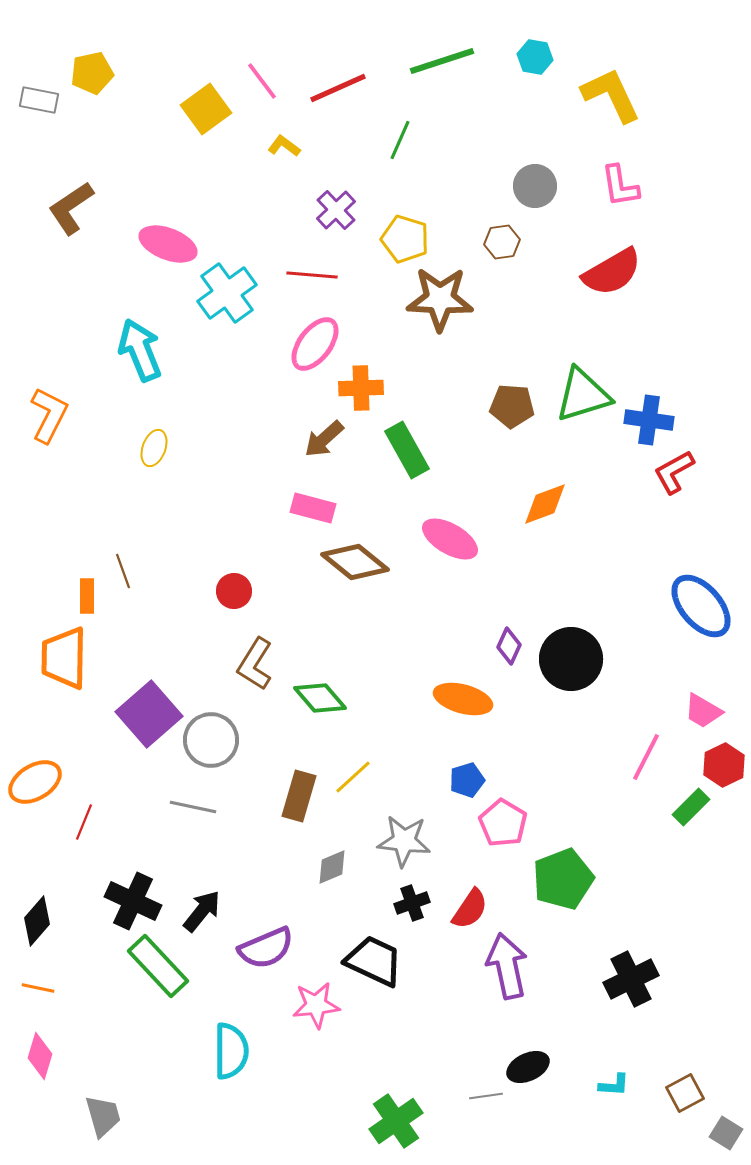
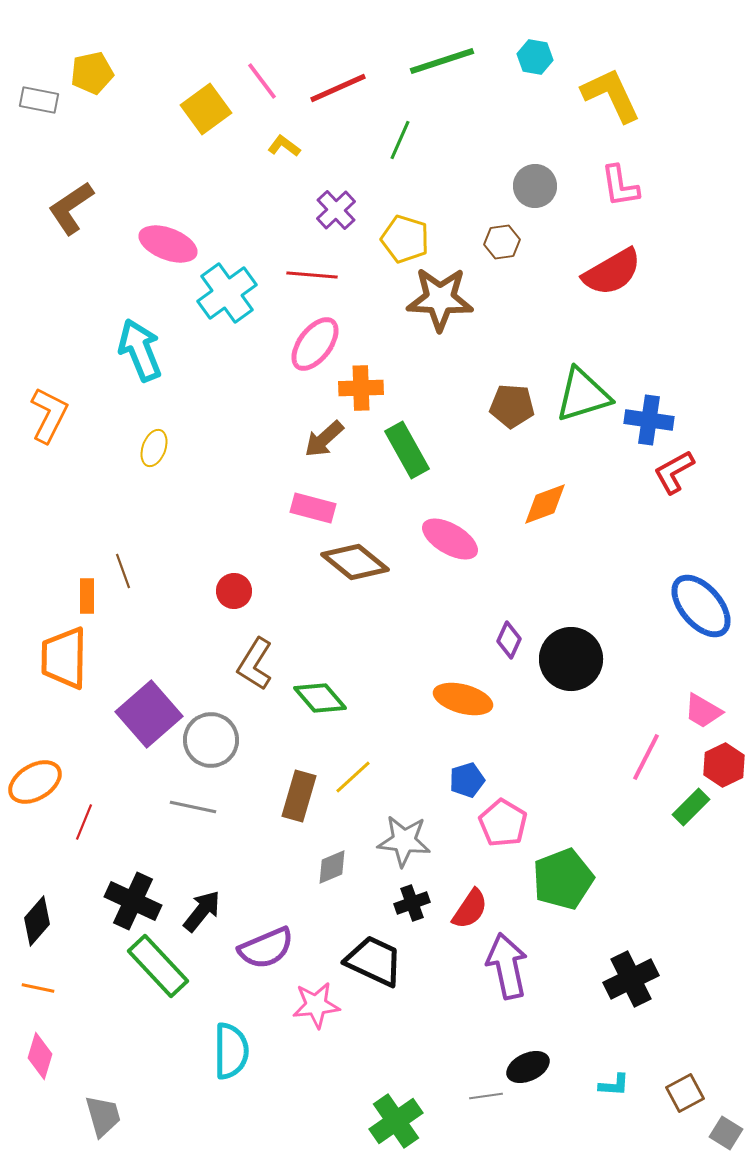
purple diamond at (509, 646): moved 6 px up
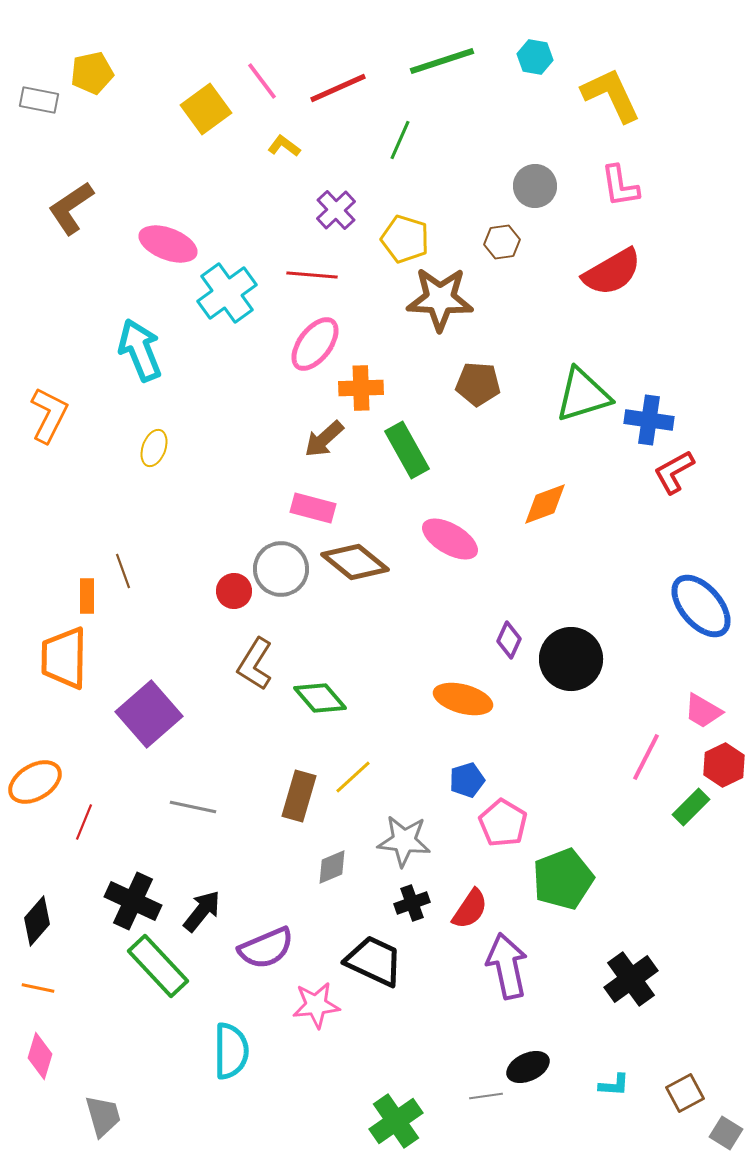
brown pentagon at (512, 406): moved 34 px left, 22 px up
gray circle at (211, 740): moved 70 px right, 171 px up
black cross at (631, 979): rotated 10 degrees counterclockwise
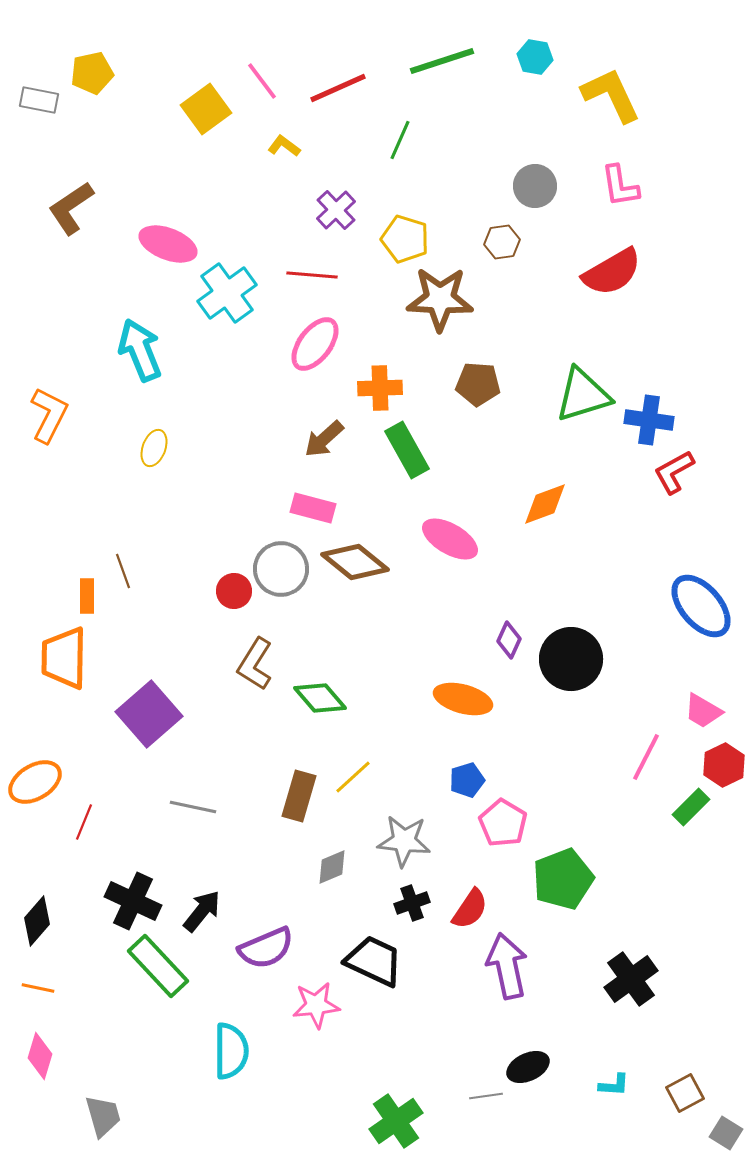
orange cross at (361, 388): moved 19 px right
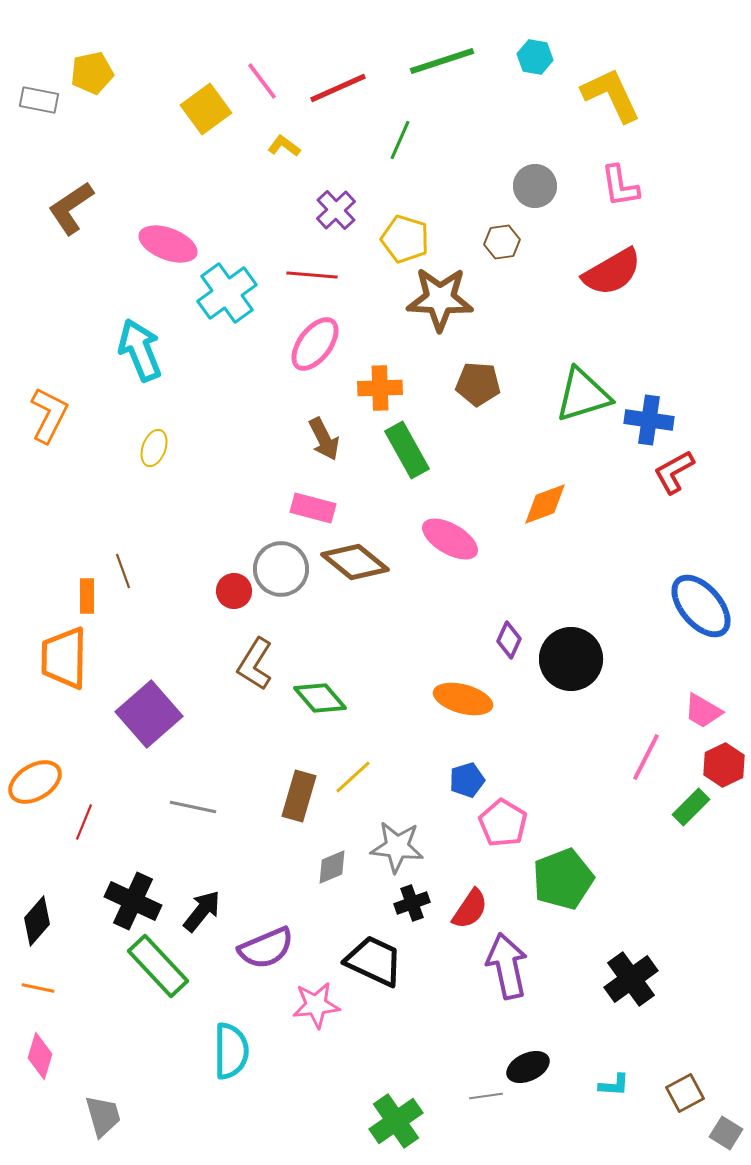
brown arrow at (324, 439): rotated 75 degrees counterclockwise
gray star at (404, 841): moved 7 px left, 6 px down
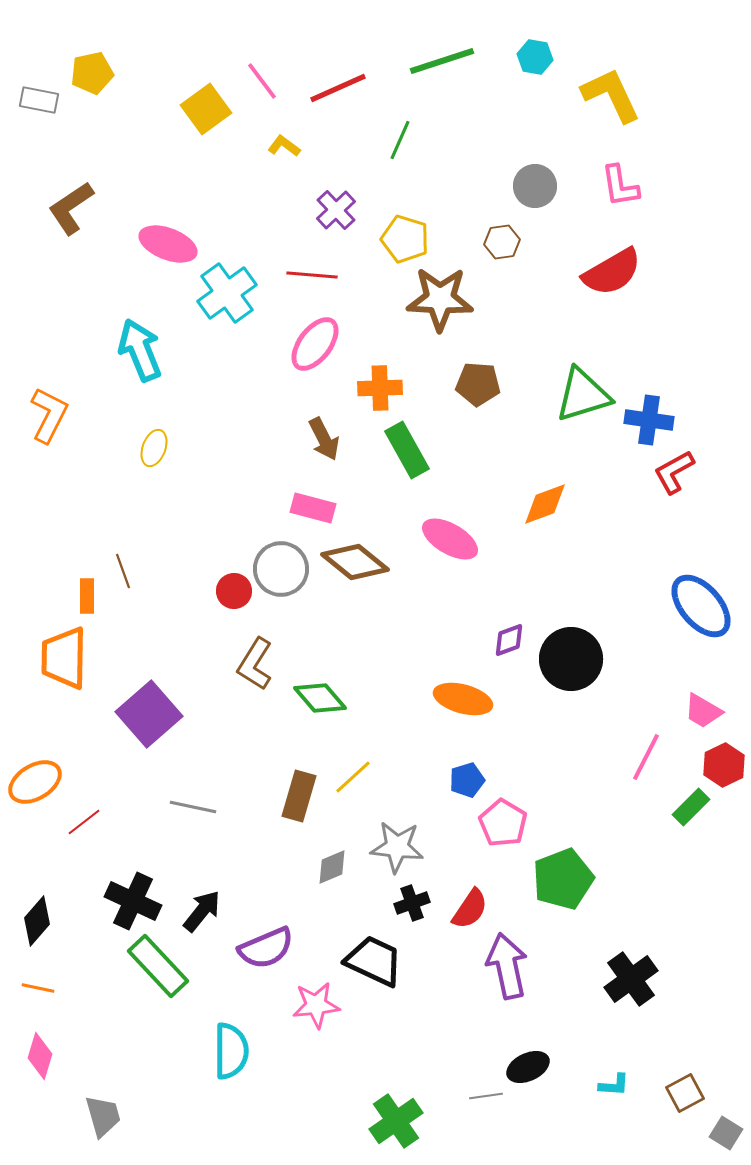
purple diamond at (509, 640): rotated 45 degrees clockwise
red line at (84, 822): rotated 30 degrees clockwise
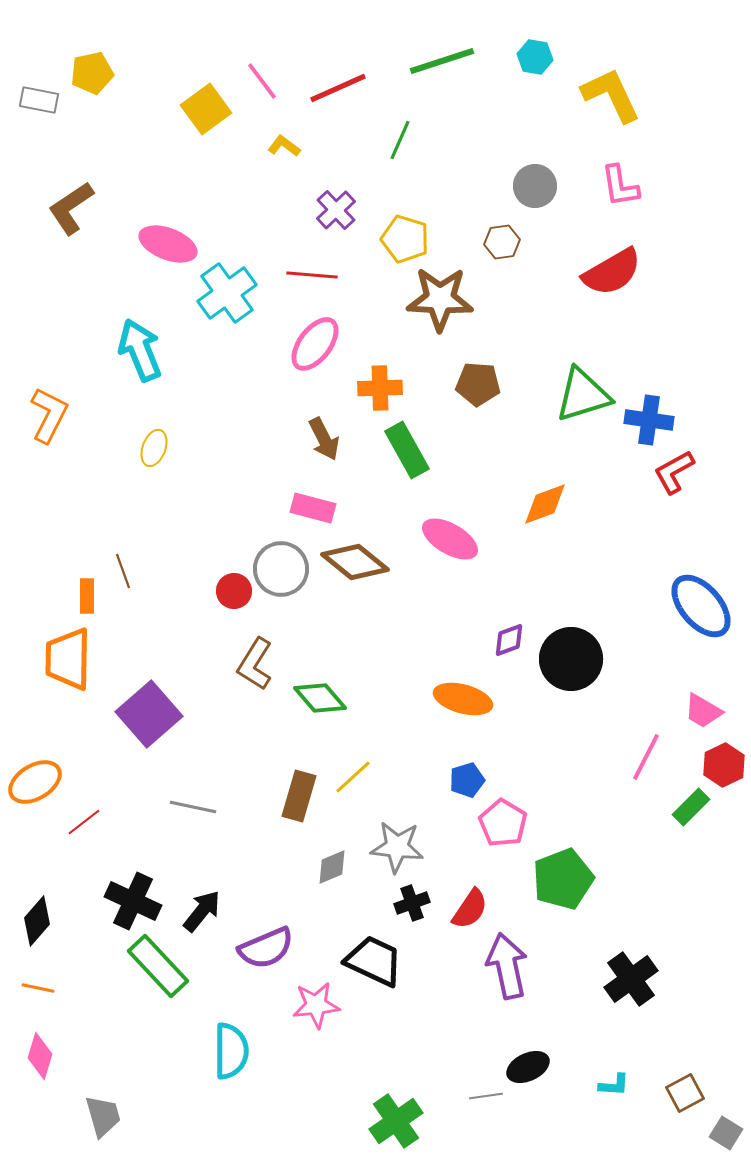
orange trapezoid at (64, 658): moved 4 px right, 1 px down
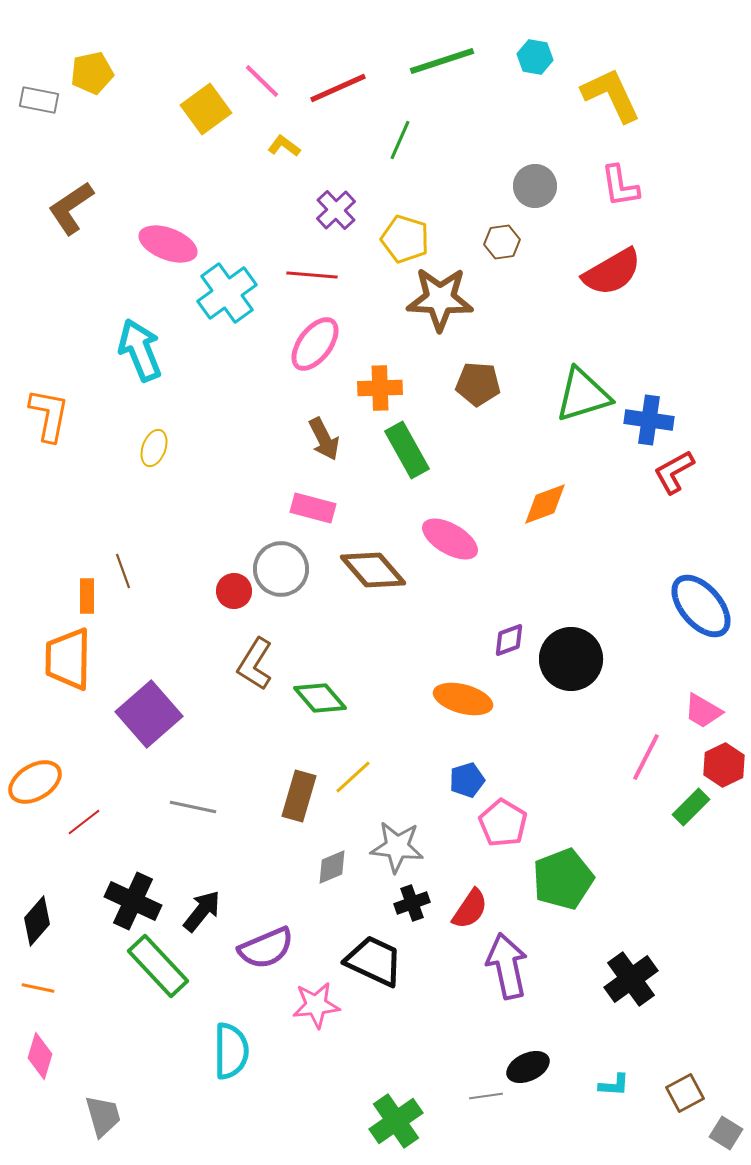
pink line at (262, 81): rotated 9 degrees counterclockwise
orange L-shape at (49, 415): rotated 16 degrees counterclockwise
brown diamond at (355, 562): moved 18 px right, 8 px down; rotated 10 degrees clockwise
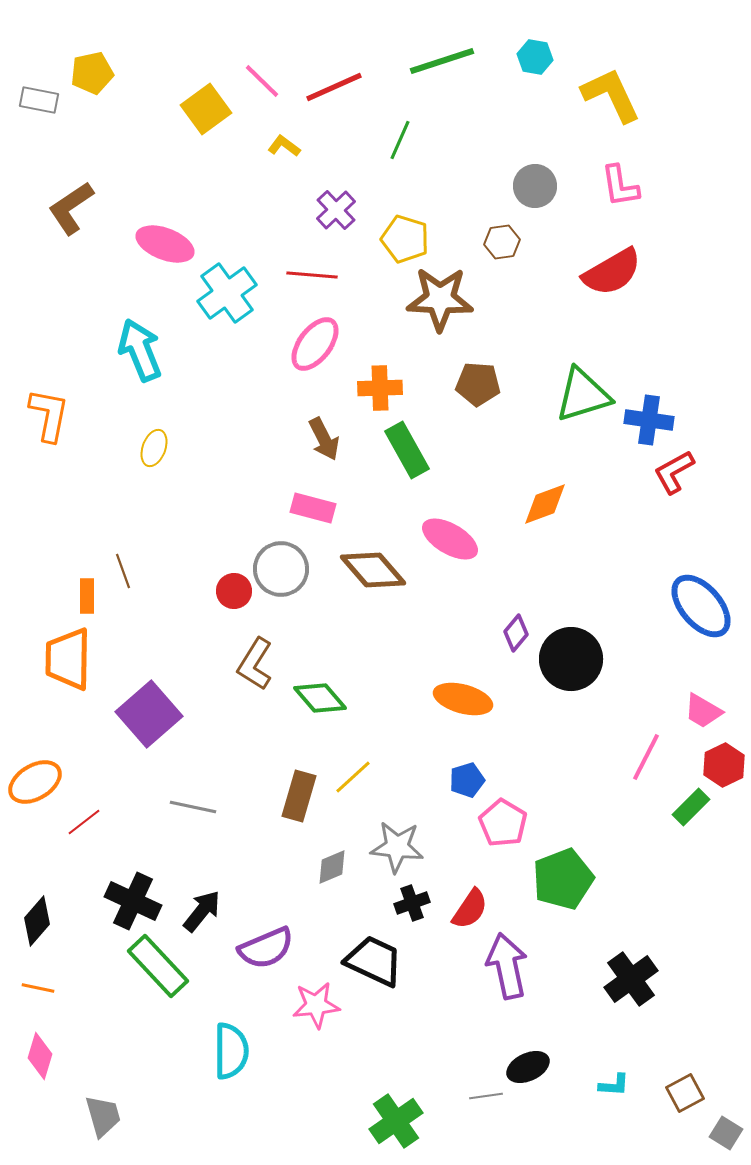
red line at (338, 88): moved 4 px left, 1 px up
pink ellipse at (168, 244): moved 3 px left
purple diamond at (509, 640): moved 7 px right, 7 px up; rotated 30 degrees counterclockwise
